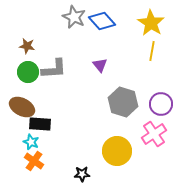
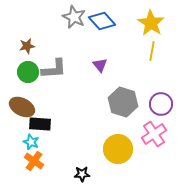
brown star: rotated 21 degrees counterclockwise
yellow circle: moved 1 px right, 2 px up
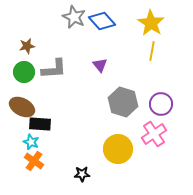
green circle: moved 4 px left
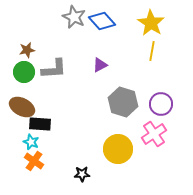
brown star: moved 4 px down
purple triangle: rotated 42 degrees clockwise
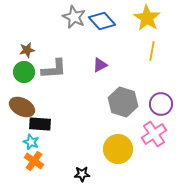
yellow star: moved 4 px left, 5 px up
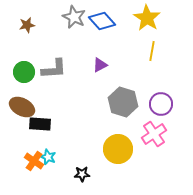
brown star: moved 25 px up
cyan star: moved 17 px right, 15 px down
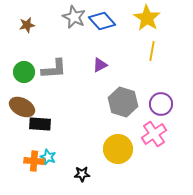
orange cross: rotated 30 degrees counterclockwise
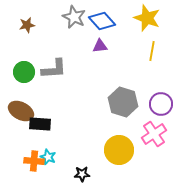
yellow star: rotated 12 degrees counterclockwise
purple triangle: moved 19 px up; rotated 21 degrees clockwise
brown ellipse: moved 1 px left, 4 px down
yellow circle: moved 1 px right, 1 px down
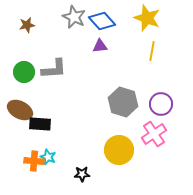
brown ellipse: moved 1 px left, 1 px up
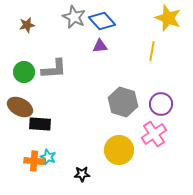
yellow star: moved 21 px right
brown ellipse: moved 3 px up
